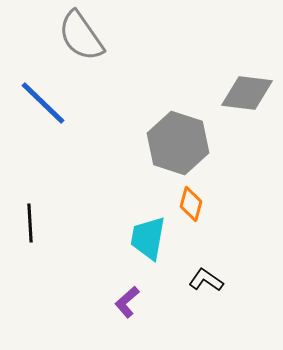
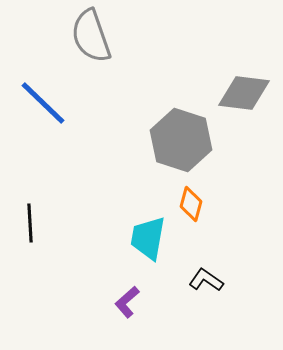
gray semicircle: moved 10 px right; rotated 16 degrees clockwise
gray diamond: moved 3 px left
gray hexagon: moved 3 px right, 3 px up
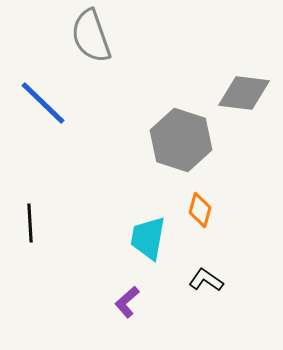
orange diamond: moved 9 px right, 6 px down
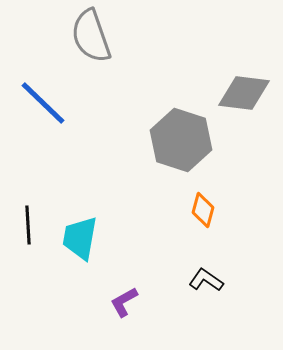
orange diamond: moved 3 px right
black line: moved 2 px left, 2 px down
cyan trapezoid: moved 68 px left
purple L-shape: moved 3 px left; rotated 12 degrees clockwise
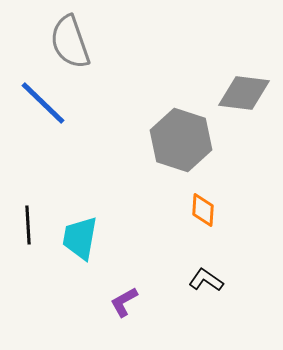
gray semicircle: moved 21 px left, 6 px down
orange diamond: rotated 12 degrees counterclockwise
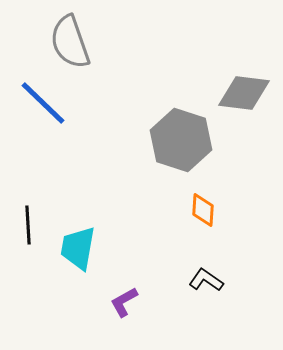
cyan trapezoid: moved 2 px left, 10 px down
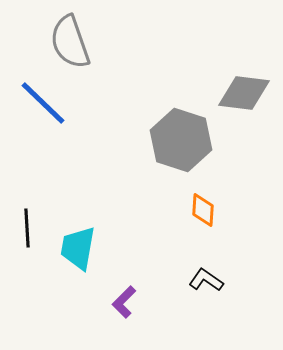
black line: moved 1 px left, 3 px down
purple L-shape: rotated 16 degrees counterclockwise
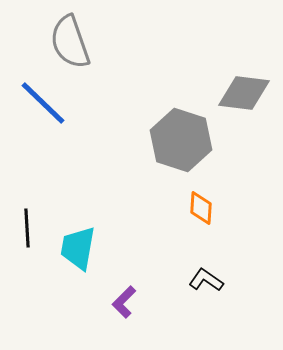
orange diamond: moved 2 px left, 2 px up
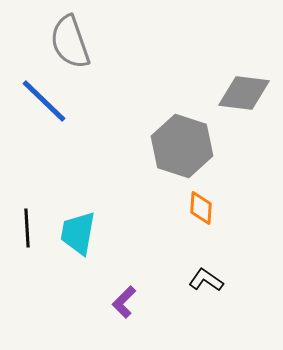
blue line: moved 1 px right, 2 px up
gray hexagon: moved 1 px right, 6 px down
cyan trapezoid: moved 15 px up
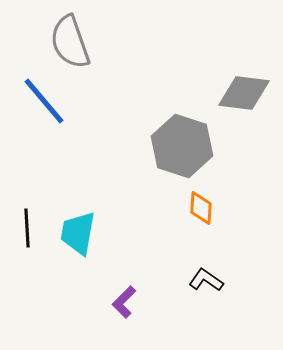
blue line: rotated 6 degrees clockwise
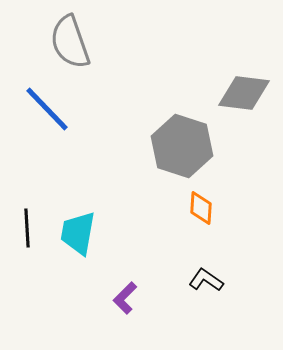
blue line: moved 3 px right, 8 px down; rotated 4 degrees counterclockwise
purple L-shape: moved 1 px right, 4 px up
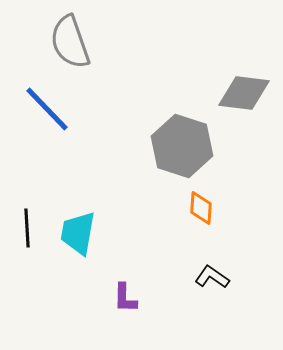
black L-shape: moved 6 px right, 3 px up
purple L-shape: rotated 44 degrees counterclockwise
